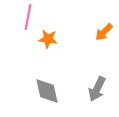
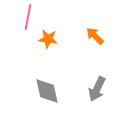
orange arrow: moved 9 px left, 4 px down; rotated 90 degrees clockwise
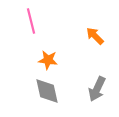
pink line: moved 3 px right, 4 px down; rotated 25 degrees counterclockwise
orange star: moved 21 px down
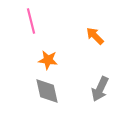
gray arrow: moved 3 px right
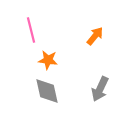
pink line: moved 9 px down
orange arrow: rotated 84 degrees clockwise
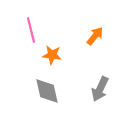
orange star: moved 4 px right, 5 px up
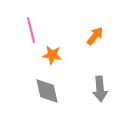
gray arrow: rotated 30 degrees counterclockwise
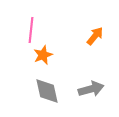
pink line: rotated 20 degrees clockwise
orange star: moved 9 px left; rotated 30 degrees counterclockwise
gray arrow: moved 9 px left; rotated 100 degrees counterclockwise
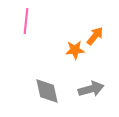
pink line: moved 5 px left, 9 px up
orange star: moved 32 px right, 5 px up; rotated 18 degrees clockwise
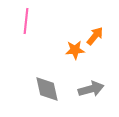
gray diamond: moved 2 px up
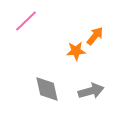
pink line: rotated 40 degrees clockwise
orange star: moved 1 px right, 1 px down
gray arrow: moved 2 px down
